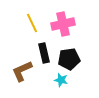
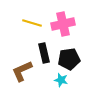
yellow line: rotated 48 degrees counterclockwise
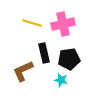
brown L-shape: moved 1 px right
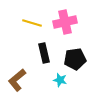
pink cross: moved 2 px right, 2 px up
black pentagon: moved 6 px right
brown L-shape: moved 6 px left, 9 px down; rotated 15 degrees counterclockwise
cyan star: moved 1 px left
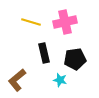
yellow line: moved 1 px left, 1 px up
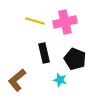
yellow line: moved 4 px right, 1 px up
black pentagon: rotated 30 degrees clockwise
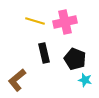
cyan star: moved 25 px right
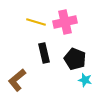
yellow line: moved 1 px right, 1 px down
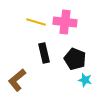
pink cross: rotated 20 degrees clockwise
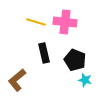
black pentagon: moved 1 px down
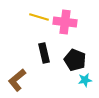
yellow line: moved 3 px right, 5 px up
cyan star: rotated 24 degrees counterclockwise
